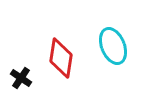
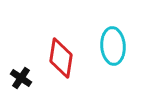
cyan ellipse: rotated 18 degrees clockwise
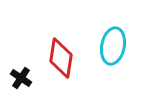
cyan ellipse: rotated 15 degrees clockwise
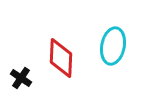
red diamond: rotated 6 degrees counterclockwise
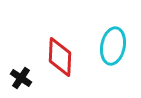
red diamond: moved 1 px left, 1 px up
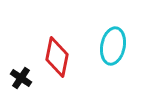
red diamond: moved 3 px left; rotated 9 degrees clockwise
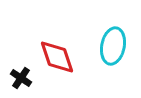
red diamond: rotated 30 degrees counterclockwise
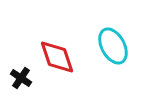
cyan ellipse: rotated 39 degrees counterclockwise
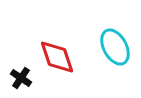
cyan ellipse: moved 2 px right, 1 px down
